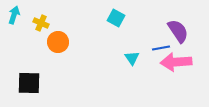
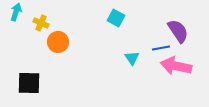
cyan arrow: moved 2 px right, 3 px up
pink arrow: moved 4 px down; rotated 16 degrees clockwise
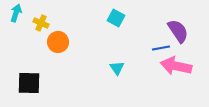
cyan arrow: moved 1 px down
cyan triangle: moved 15 px left, 10 px down
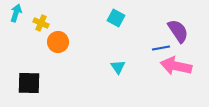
cyan triangle: moved 1 px right, 1 px up
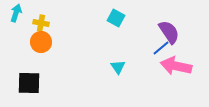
yellow cross: rotated 14 degrees counterclockwise
purple semicircle: moved 9 px left, 1 px down
orange circle: moved 17 px left
blue line: rotated 30 degrees counterclockwise
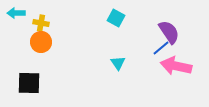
cyan arrow: rotated 108 degrees counterclockwise
cyan triangle: moved 4 px up
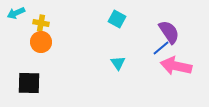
cyan arrow: rotated 24 degrees counterclockwise
cyan square: moved 1 px right, 1 px down
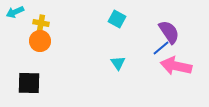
cyan arrow: moved 1 px left, 1 px up
orange circle: moved 1 px left, 1 px up
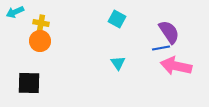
blue line: rotated 30 degrees clockwise
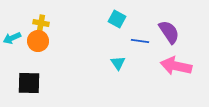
cyan arrow: moved 3 px left, 26 px down
orange circle: moved 2 px left
blue line: moved 21 px left, 7 px up; rotated 18 degrees clockwise
